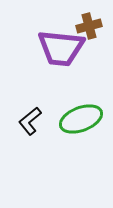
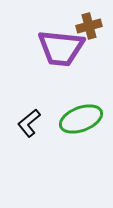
black L-shape: moved 1 px left, 2 px down
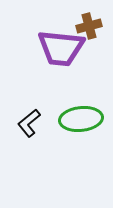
green ellipse: rotated 15 degrees clockwise
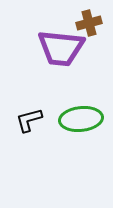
brown cross: moved 3 px up
black L-shape: moved 3 px up; rotated 24 degrees clockwise
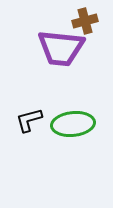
brown cross: moved 4 px left, 2 px up
green ellipse: moved 8 px left, 5 px down
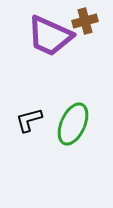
purple trapezoid: moved 11 px left, 12 px up; rotated 18 degrees clockwise
green ellipse: rotated 60 degrees counterclockwise
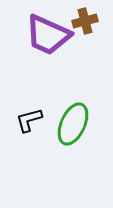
purple trapezoid: moved 2 px left, 1 px up
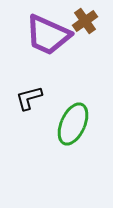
brown cross: rotated 20 degrees counterclockwise
black L-shape: moved 22 px up
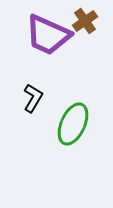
black L-shape: moved 4 px right; rotated 136 degrees clockwise
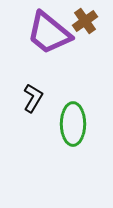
purple trapezoid: moved 1 px right, 2 px up; rotated 15 degrees clockwise
green ellipse: rotated 24 degrees counterclockwise
